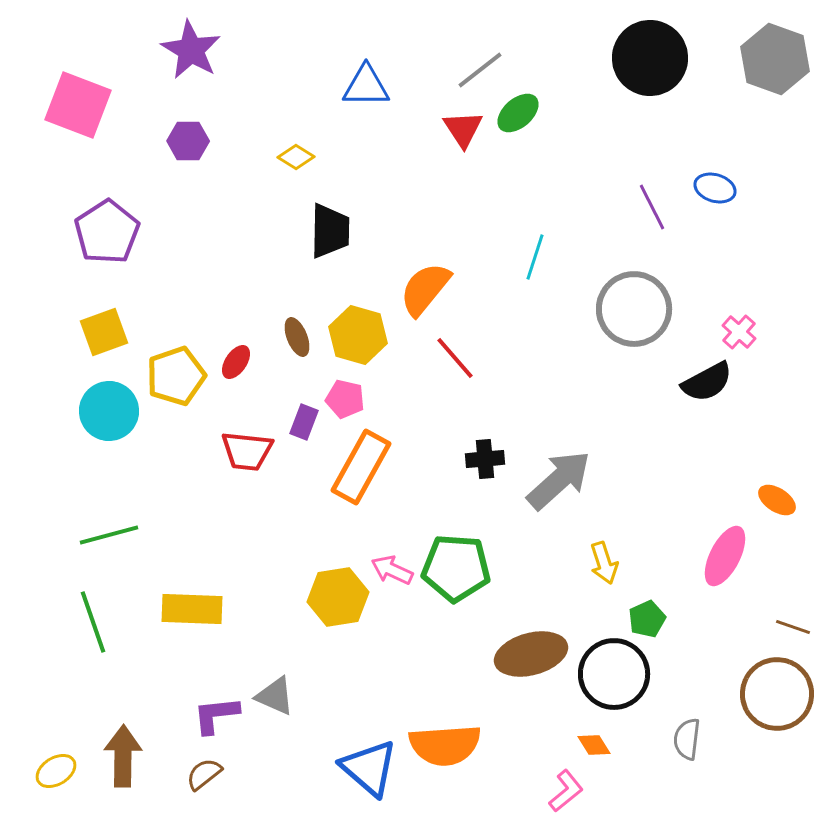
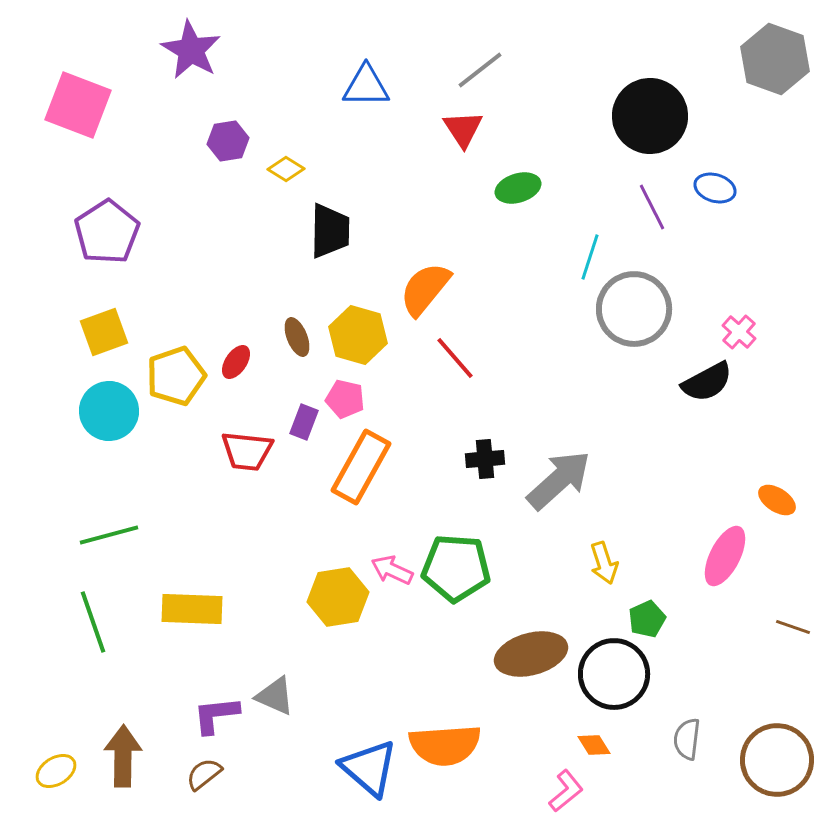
black circle at (650, 58): moved 58 px down
green ellipse at (518, 113): moved 75 px down; rotated 24 degrees clockwise
purple hexagon at (188, 141): moved 40 px right; rotated 9 degrees counterclockwise
yellow diamond at (296, 157): moved 10 px left, 12 px down
cyan line at (535, 257): moved 55 px right
brown circle at (777, 694): moved 66 px down
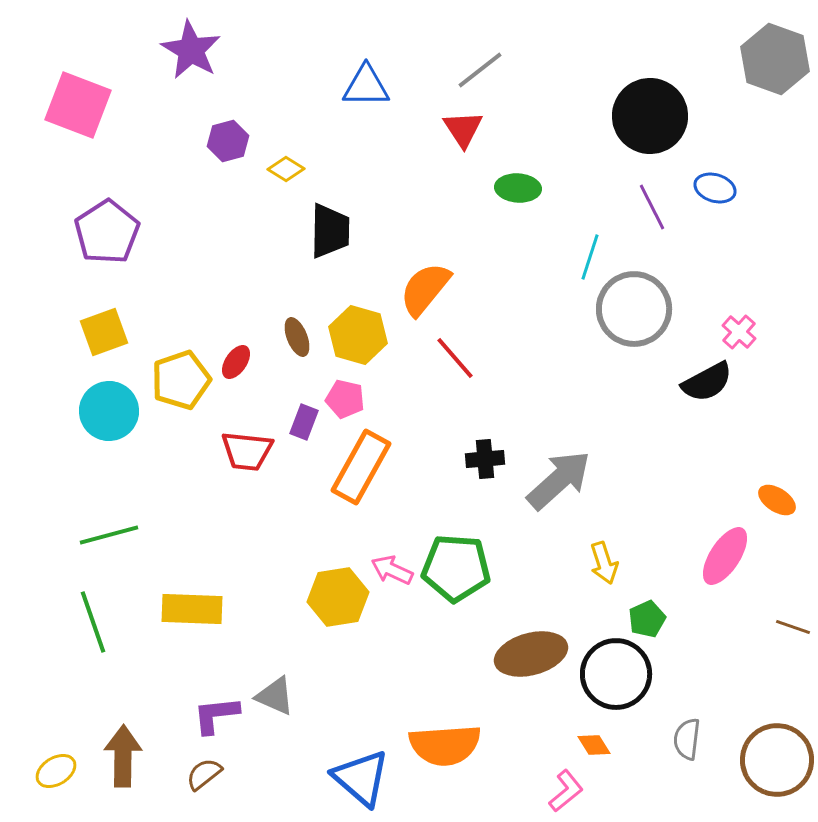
purple hexagon at (228, 141): rotated 6 degrees counterclockwise
green ellipse at (518, 188): rotated 21 degrees clockwise
yellow pentagon at (176, 376): moved 5 px right, 4 px down
pink ellipse at (725, 556): rotated 6 degrees clockwise
black circle at (614, 674): moved 2 px right
blue triangle at (369, 768): moved 8 px left, 10 px down
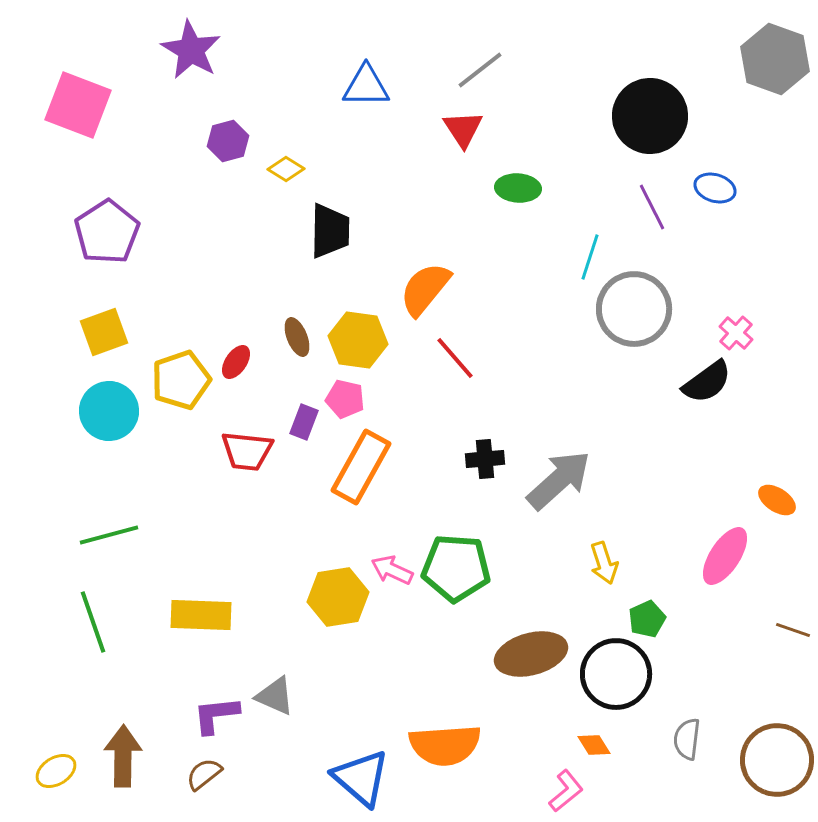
pink cross at (739, 332): moved 3 px left, 1 px down
yellow hexagon at (358, 335): moved 5 px down; rotated 8 degrees counterclockwise
black semicircle at (707, 382): rotated 8 degrees counterclockwise
yellow rectangle at (192, 609): moved 9 px right, 6 px down
brown line at (793, 627): moved 3 px down
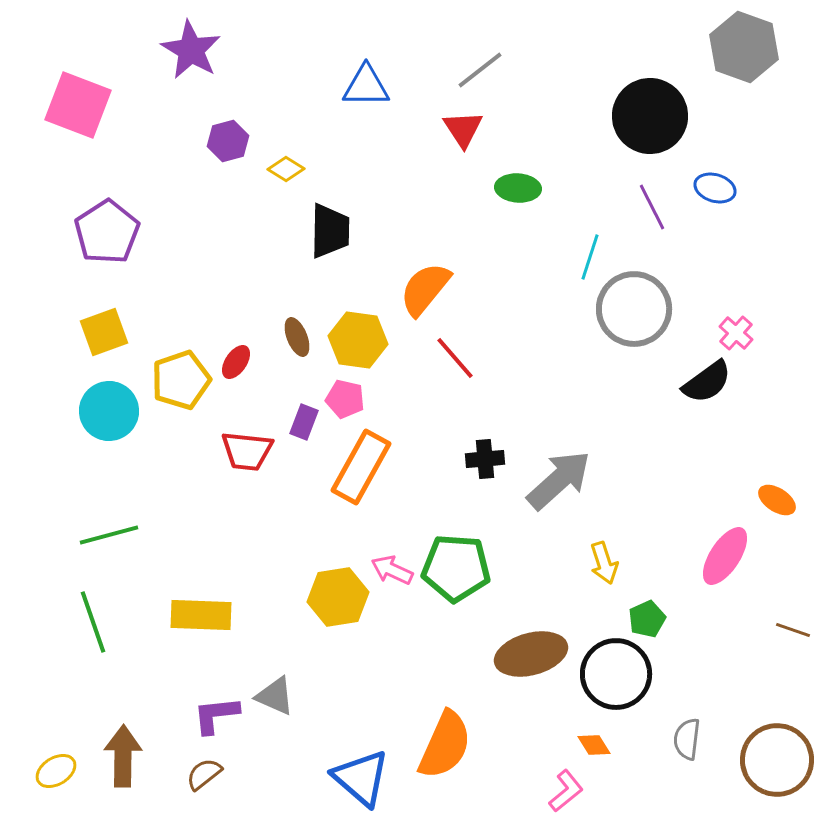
gray hexagon at (775, 59): moved 31 px left, 12 px up
orange semicircle at (445, 745): rotated 62 degrees counterclockwise
